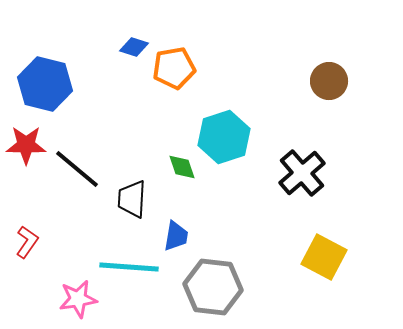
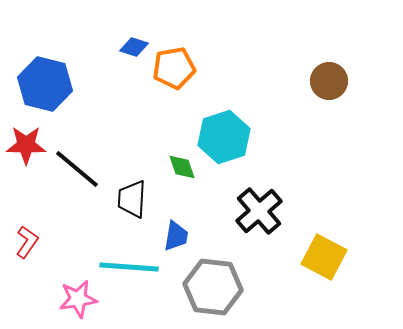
black cross: moved 43 px left, 38 px down
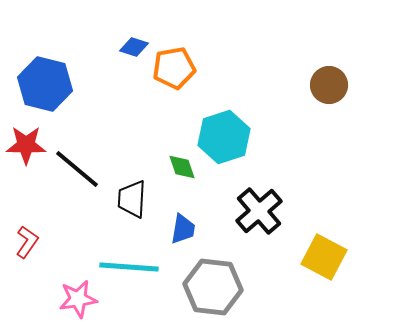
brown circle: moved 4 px down
blue trapezoid: moved 7 px right, 7 px up
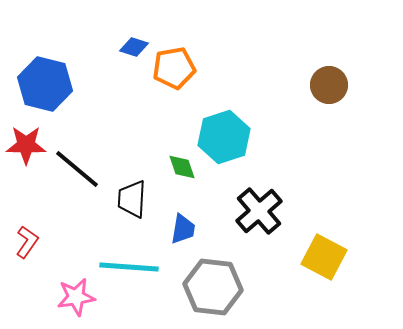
pink star: moved 2 px left, 2 px up
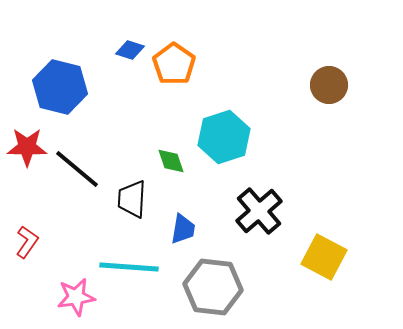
blue diamond: moved 4 px left, 3 px down
orange pentagon: moved 4 px up; rotated 27 degrees counterclockwise
blue hexagon: moved 15 px right, 3 px down
red star: moved 1 px right, 2 px down
green diamond: moved 11 px left, 6 px up
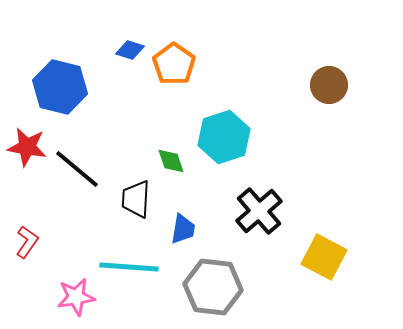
red star: rotated 9 degrees clockwise
black trapezoid: moved 4 px right
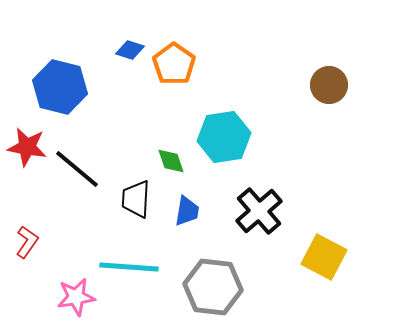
cyan hexagon: rotated 9 degrees clockwise
blue trapezoid: moved 4 px right, 18 px up
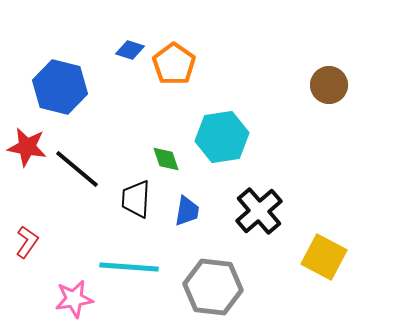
cyan hexagon: moved 2 px left
green diamond: moved 5 px left, 2 px up
pink star: moved 2 px left, 2 px down
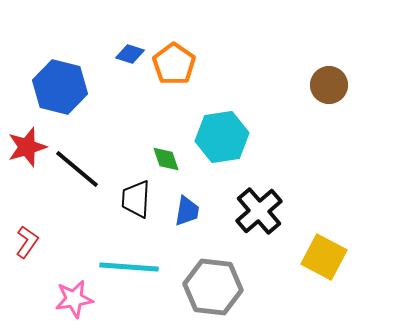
blue diamond: moved 4 px down
red star: rotated 27 degrees counterclockwise
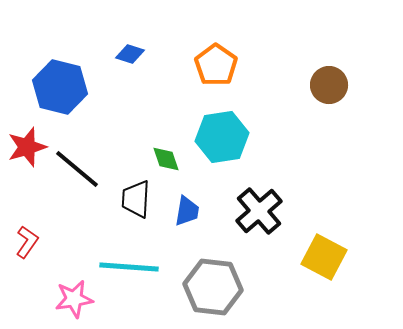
orange pentagon: moved 42 px right, 1 px down
